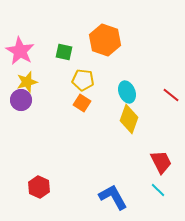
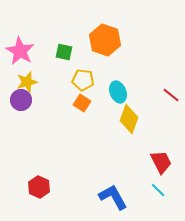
cyan ellipse: moved 9 px left
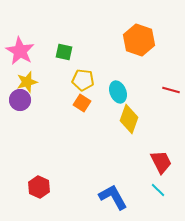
orange hexagon: moved 34 px right
red line: moved 5 px up; rotated 24 degrees counterclockwise
purple circle: moved 1 px left
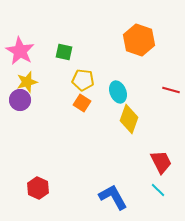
red hexagon: moved 1 px left, 1 px down
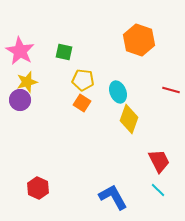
red trapezoid: moved 2 px left, 1 px up
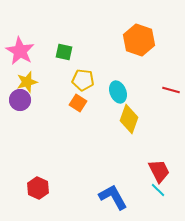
orange square: moved 4 px left
red trapezoid: moved 10 px down
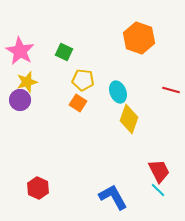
orange hexagon: moved 2 px up
green square: rotated 12 degrees clockwise
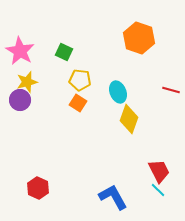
yellow pentagon: moved 3 px left
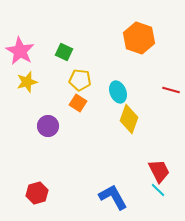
purple circle: moved 28 px right, 26 px down
red hexagon: moved 1 px left, 5 px down; rotated 20 degrees clockwise
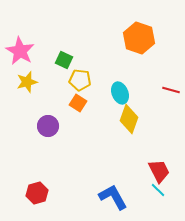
green square: moved 8 px down
cyan ellipse: moved 2 px right, 1 px down
